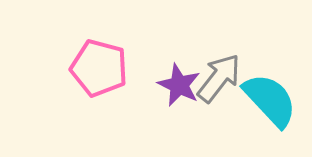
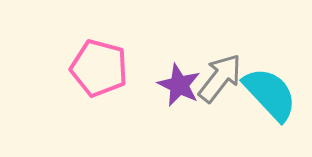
gray arrow: moved 1 px right
cyan semicircle: moved 6 px up
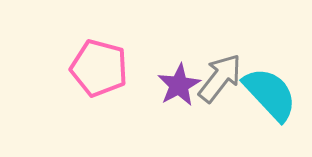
purple star: rotated 18 degrees clockwise
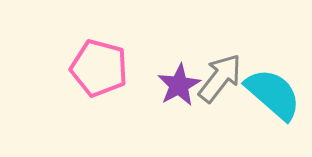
cyan semicircle: moved 3 px right; rotated 6 degrees counterclockwise
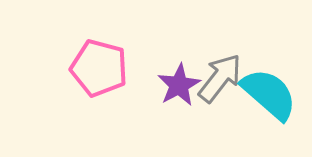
cyan semicircle: moved 4 px left
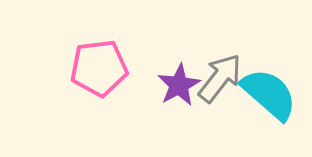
pink pentagon: rotated 22 degrees counterclockwise
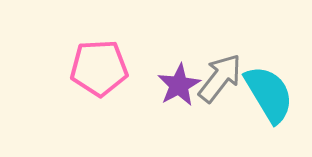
pink pentagon: rotated 4 degrees clockwise
cyan semicircle: rotated 18 degrees clockwise
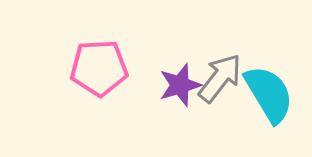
purple star: moved 1 px right; rotated 12 degrees clockwise
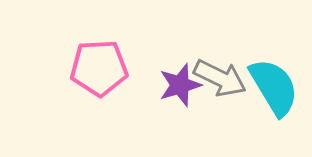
gray arrow: rotated 78 degrees clockwise
cyan semicircle: moved 5 px right, 7 px up
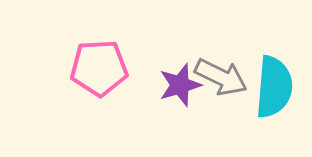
gray arrow: moved 1 px right, 1 px up
cyan semicircle: rotated 36 degrees clockwise
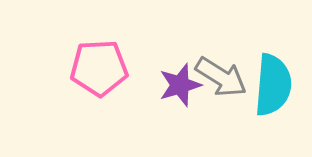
gray arrow: rotated 6 degrees clockwise
cyan semicircle: moved 1 px left, 2 px up
